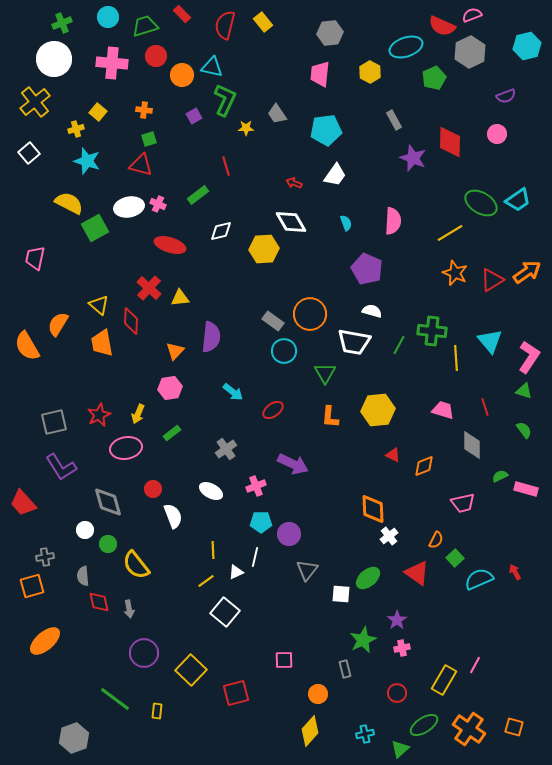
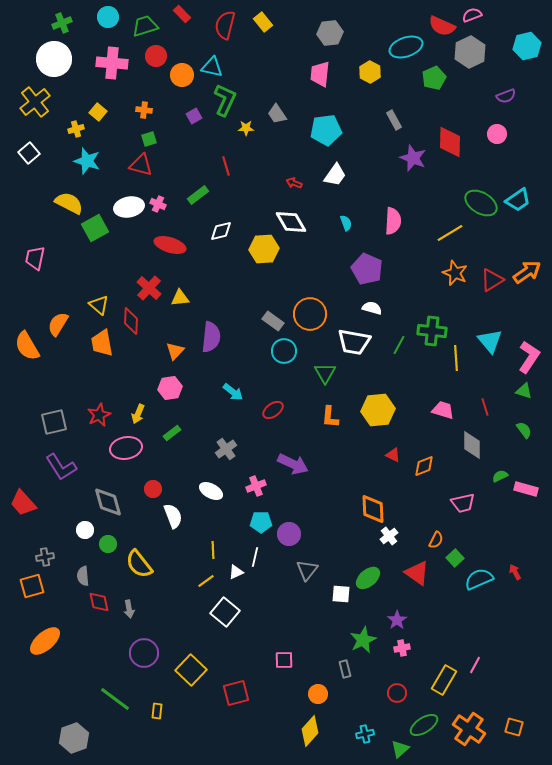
white semicircle at (372, 311): moved 3 px up
yellow semicircle at (136, 565): moved 3 px right, 1 px up
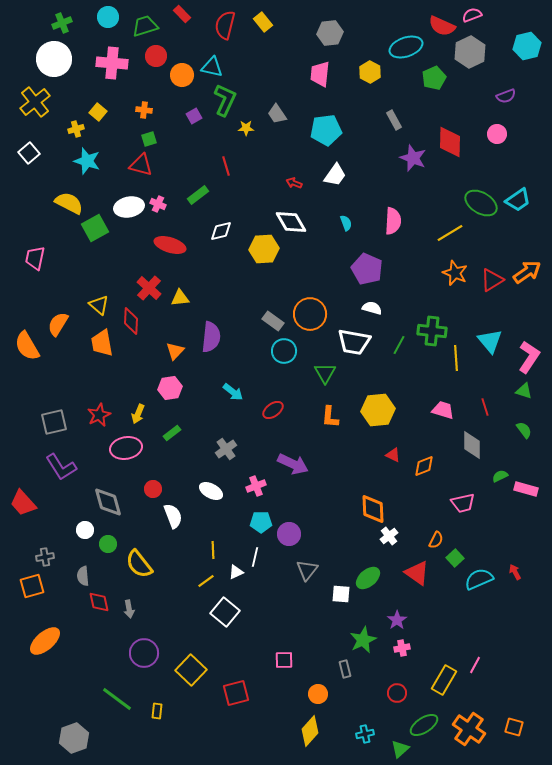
green line at (115, 699): moved 2 px right
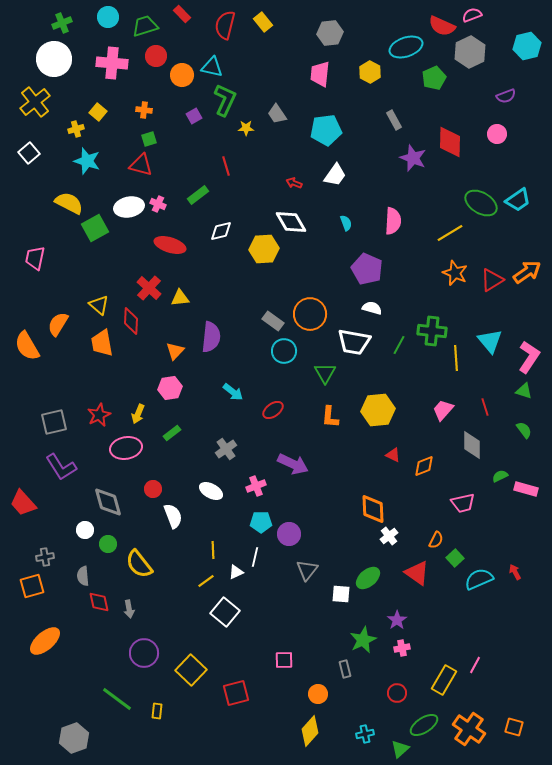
pink trapezoid at (443, 410): rotated 65 degrees counterclockwise
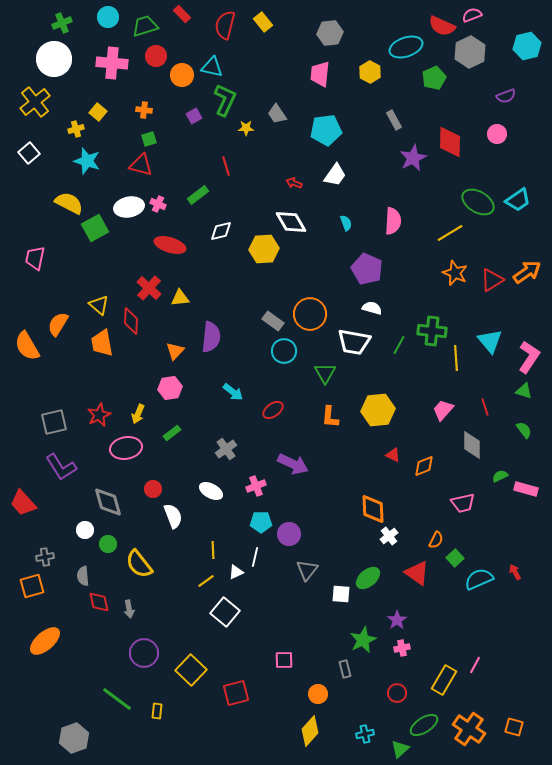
purple star at (413, 158): rotated 24 degrees clockwise
green ellipse at (481, 203): moved 3 px left, 1 px up
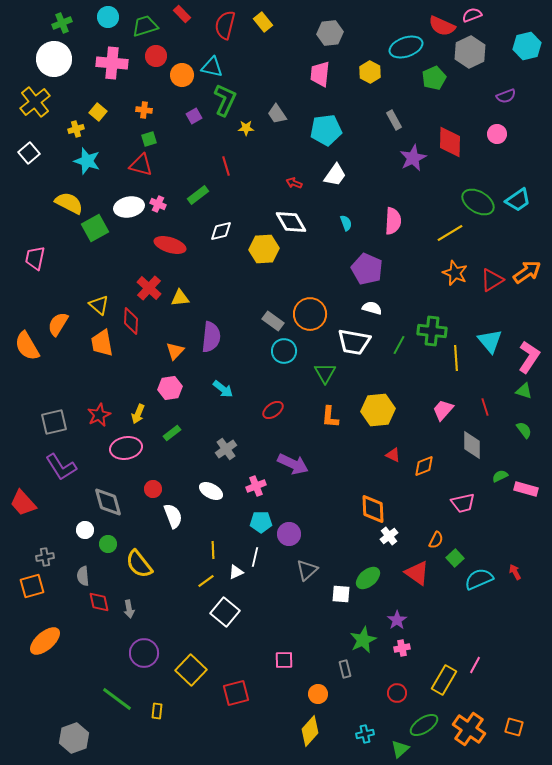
cyan arrow at (233, 392): moved 10 px left, 3 px up
gray triangle at (307, 570): rotated 10 degrees clockwise
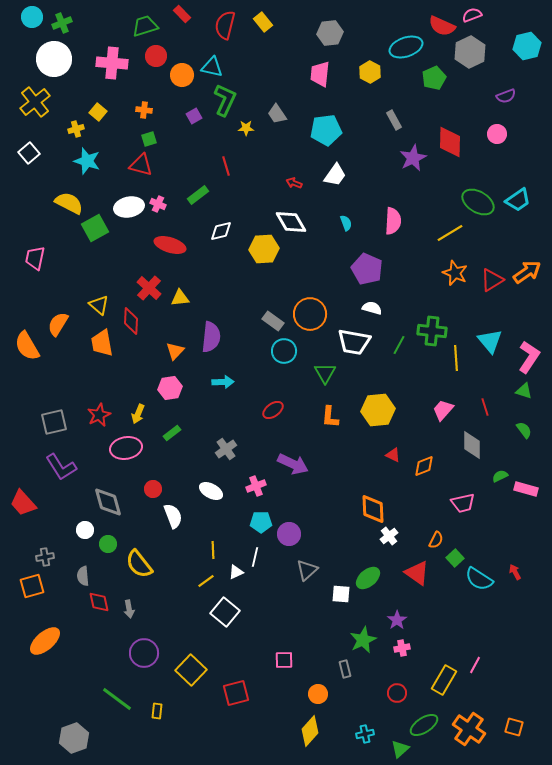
cyan circle at (108, 17): moved 76 px left
cyan arrow at (223, 389): moved 7 px up; rotated 40 degrees counterclockwise
cyan semicircle at (479, 579): rotated 124 degrees counterclockwise
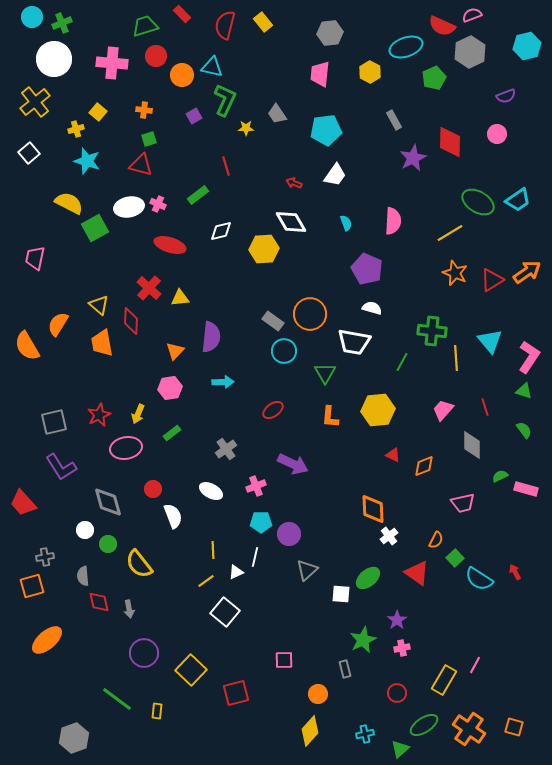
green line at (399, 345): moved 3 px right, 17 px down
orange ellipse at (45, 641): moved 2 px right, 1 px up
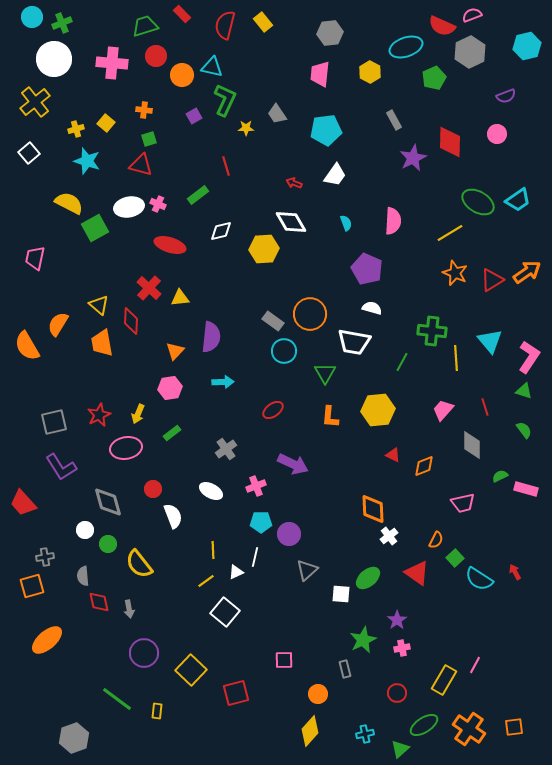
yellow square at (98, 112): moved 8 px right, 11 px down
orange square at (514, 727): rotated 24 degrees counterclockwise
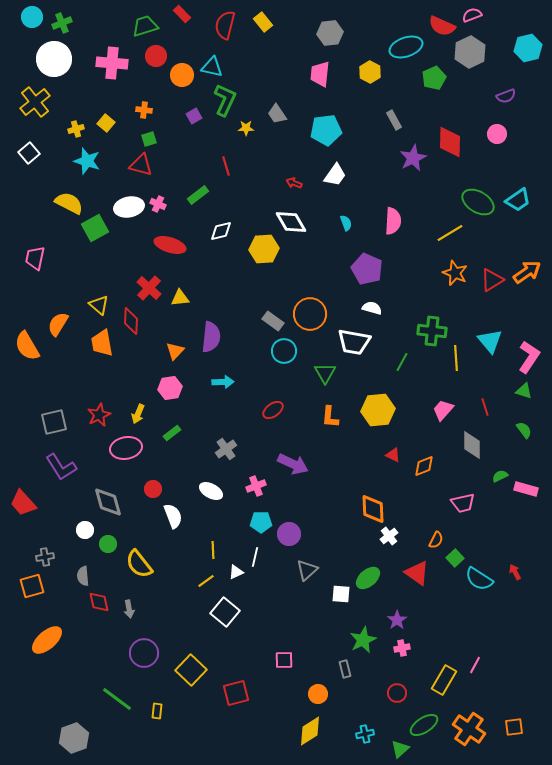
cyan hexagon at (527, 46): moved 1 px right, 2 px down
yellow diamond at (310, 731): rotated 16 degrees clockwise
